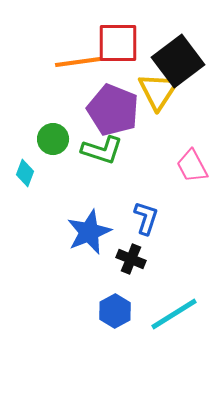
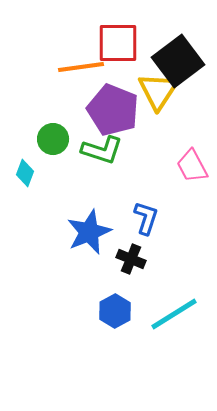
orange line: moved 3 px right, 5 px down
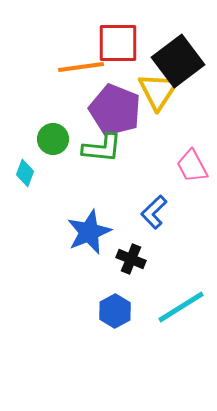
purple pentagon: moved 2 px right
green L-shape: moved 2 px up; rotated 12 degrees counterclockwise
blue L-shape: moved 8 px right, 6 px up; rotated 152 degrees counterclockwise
cyan line: moved 7 px right, 7 px up
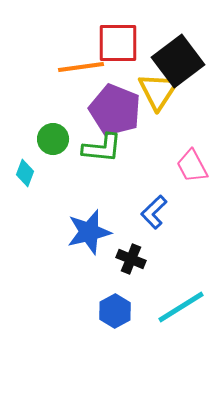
blue star: rotated 9 degrees clockwise
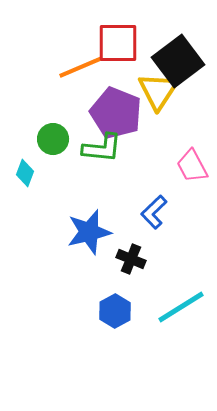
orange line: rotated 15 degrees counterclockwise
purple pentagon: moved 1 px right, 3 px down
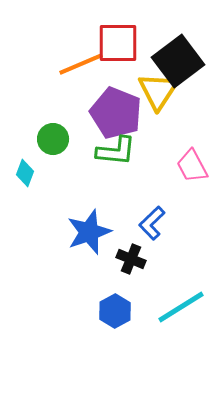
orange line: moved 3 px up
green L-shape: moved 14 px right, 3 px down
blue L-shape: moved 2 px left, 11 px down
blue star: rotated 6 degrees counterclockwise
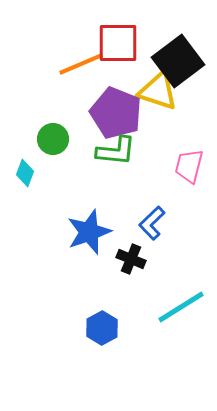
yellow triangle: rotated 45 degrees counterclockwise
pink trapezoid: moved 3 px left; rotated 42 degrees clockwise
blue hexagon: moved 13 px left, 17 px down
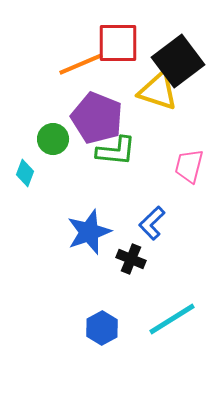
purple pentagon: moved 19 px left, 5 px down
cyan line: moved 9 px left, 12 px down
